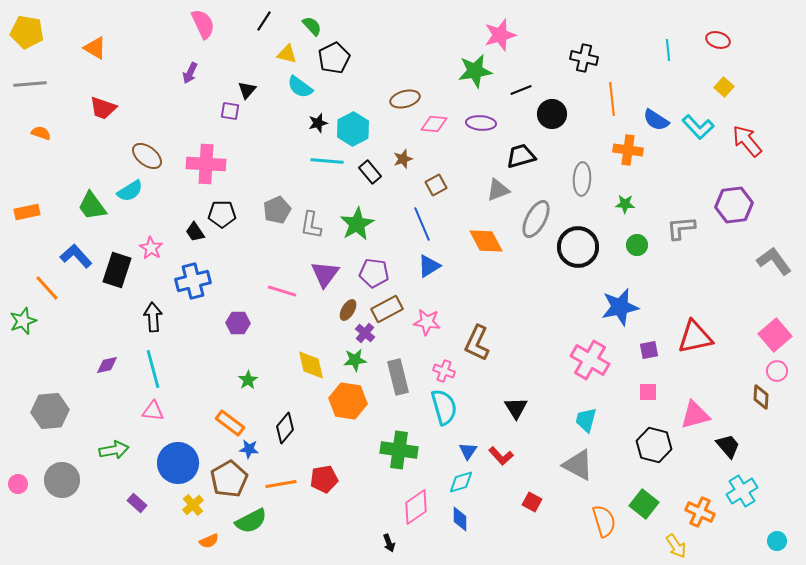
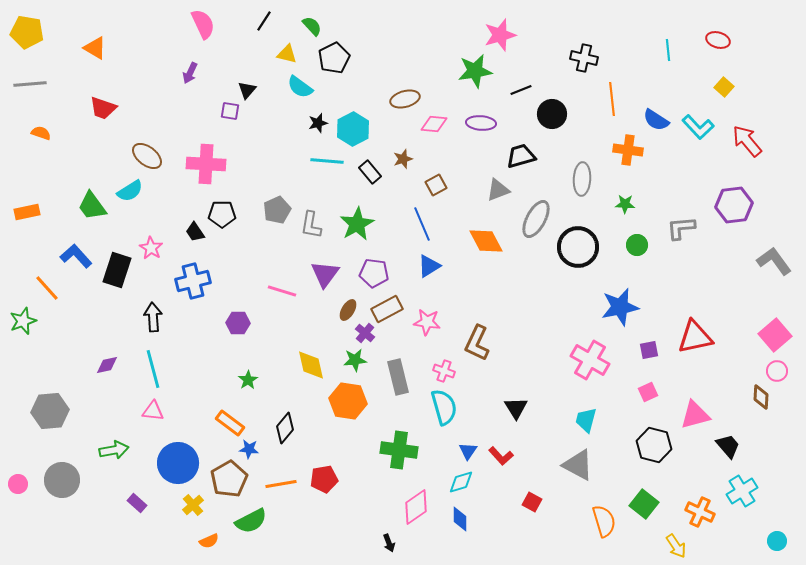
pink square at (648, 392): rotated 24 degrees counterclockwise
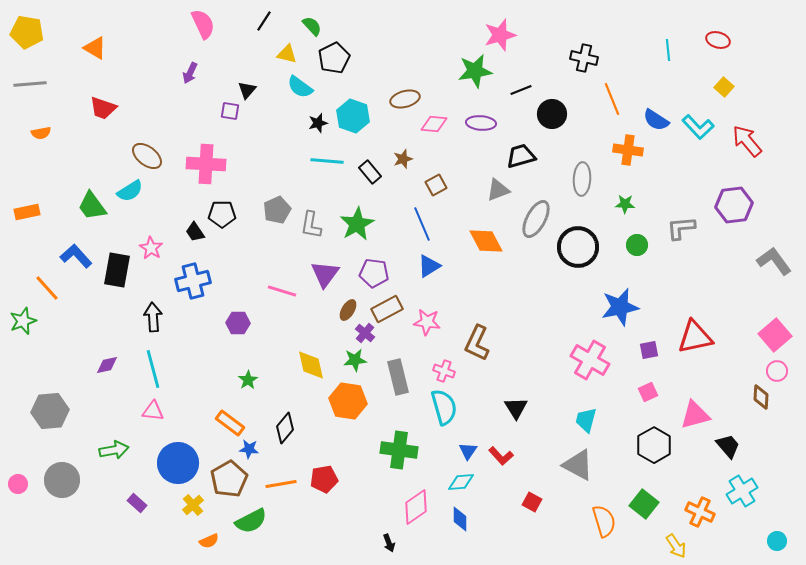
orange line at (612, 99): rotated 16 degrees counterclockwise
cyan hexagon at (353, 129): moved 13 px up; rotated 12 degrees counterclockwise
orange semicircle at (41, 133): rotated 150 degrees clockwise
black rectangle at (117, 270): rotated 8 degrees counterclockwise
black hexagon at (654, 445): rotated 16 degrees clockwise
cyan diamond at (461, 482): rotated 12 degrees clockwise
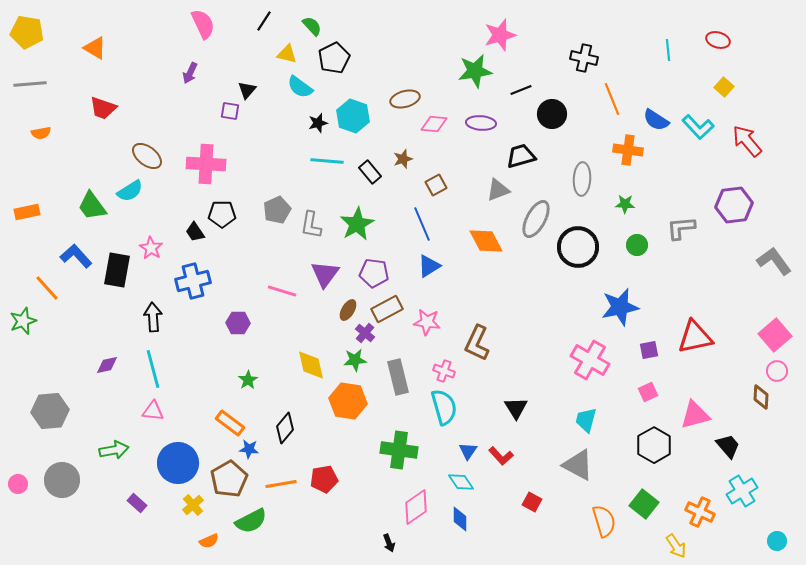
cyan diamond at (461, 482): rotated 60 degrees clockwise
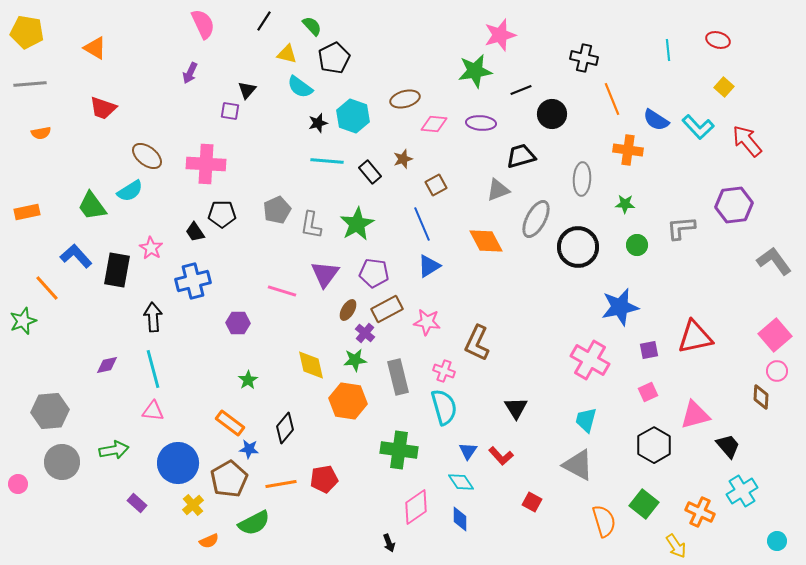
gray circle at (62, 480): moved 18 px up
green semicircle at (251, 521): moved 3 px right, 2 px down
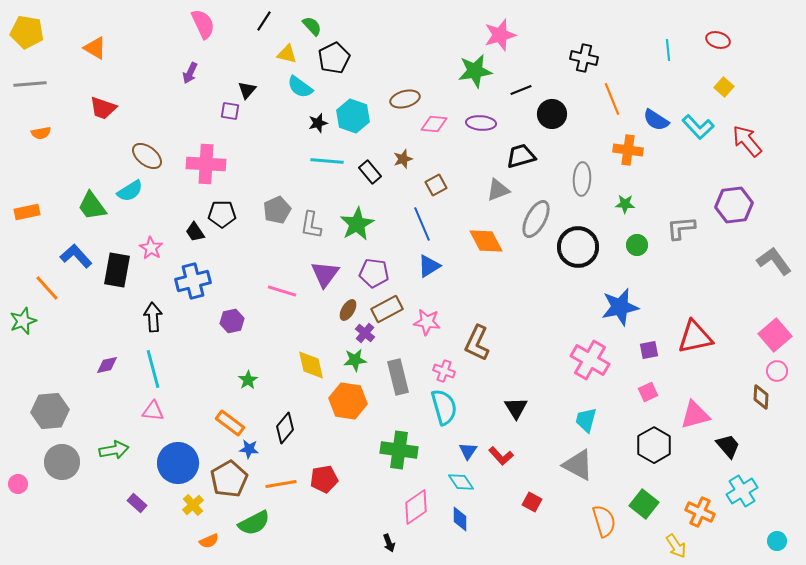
purple hexagon at (238, 323): moved 6 px left, 2 px up; rotated 15 degrees counterclockwise
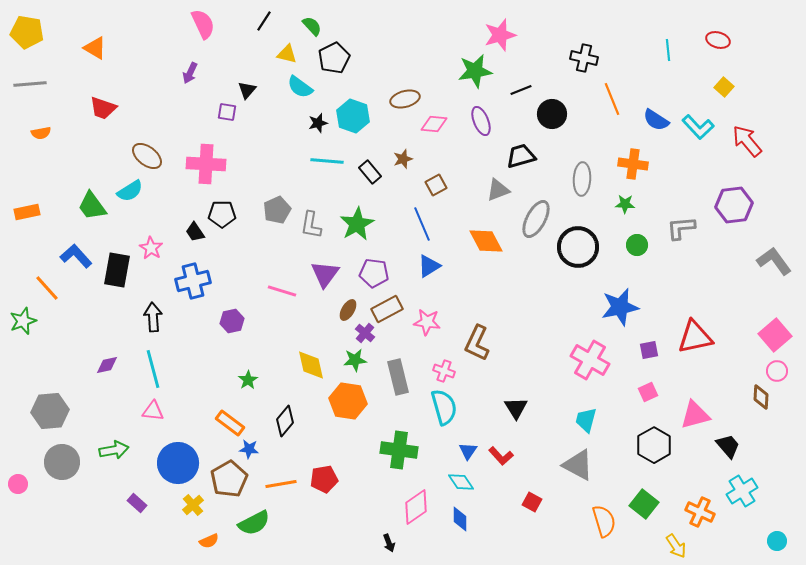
purple square at (230, 111): moved 3 px left, 1 px down
purple ellipse at (481, 123): moved 2 px up; rotated 64 degrees clockwise
orange cross at (628, 150): moved 5 px right, 14 px down
black diamond at (285, 428): moved 7 px up
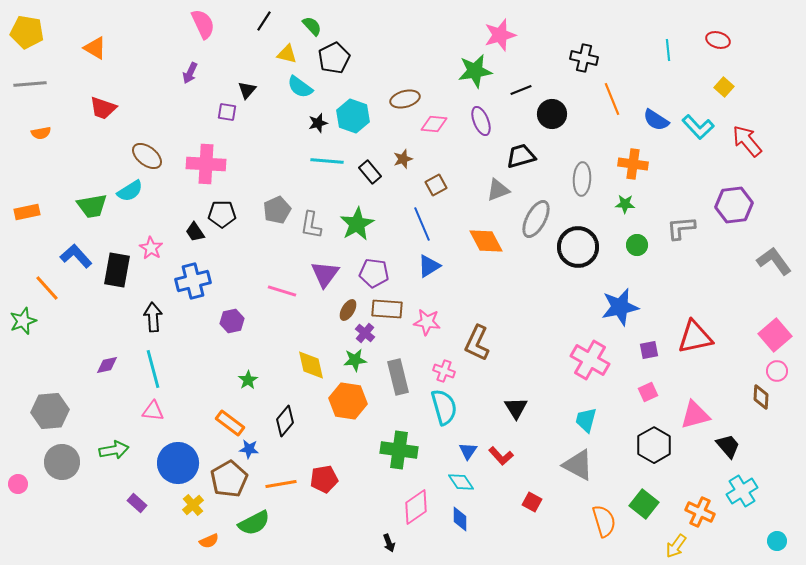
green trapezoid at (92, 206): rotated 64 degrees counterclockwise
brown rectangle at (387, 309): rotated 32 degrees clockwise
yellow arrow at (676, 546): rotated 70 degrees clockwise
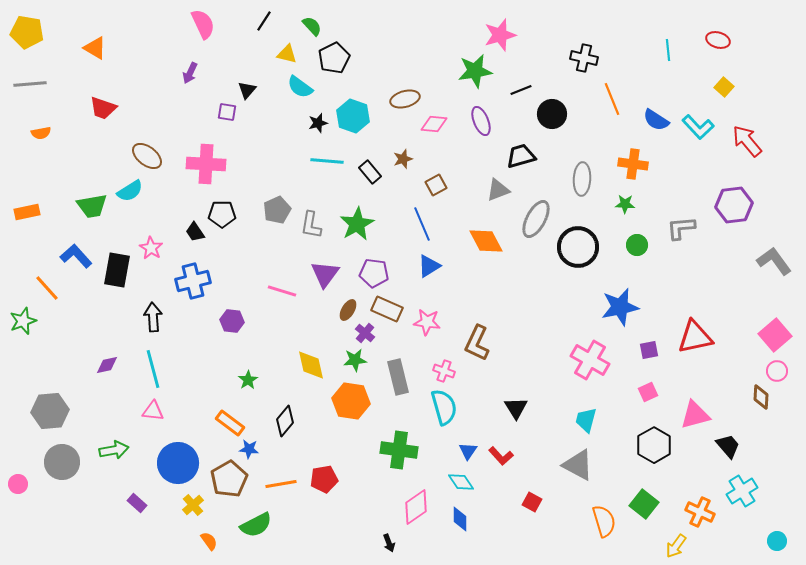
brown rectangle at (387, 309): rotated 20 degrees clockwise
purple hexagon at (232, 321): rotated 20 degrees clockwise
orange hexagon at (348, 401): moved 3 px right
green semicircle at (254, 523): moved 2 px right, 2 px down
orange semicircle at (209, 541): rotated 102 degrees counterclockwise
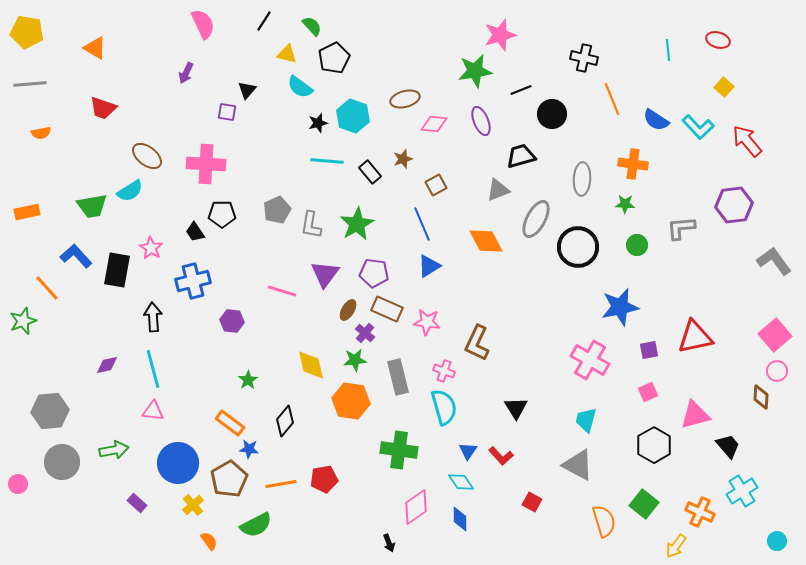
purple arrow at (190, 73): moved 4 px left
